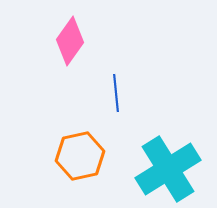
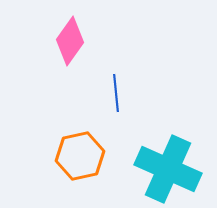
cyan cross: rotated 34 degrees counterclockwise
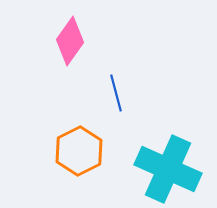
blue line: rotated 9 degrees counterclockwise
orange hexagon: moved 1 px left, 5 px up; rotated 15 degrees counterclockwise
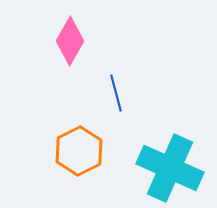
pink diamond: rotated 6 degrees counterclockwise
cyan cross: moved 2 px right, 1 px up
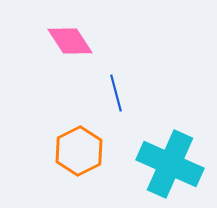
pink diamond: rotated 63 degrees counterclockwise
cyan cross: moved 4 px up
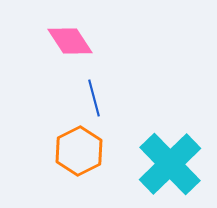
blue line: moved 22 px left, 5 px down
cyan cross: rotated 22 degrees clockwise
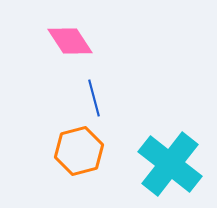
orange hexagon: rotated 12 degrees clockwise
cyan cross: rotated 8 degrees counterclockwise
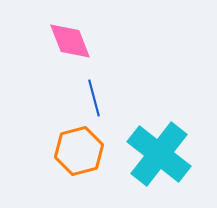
pink diamond: rotated 12 degrees clockwise
cyan cross: moved 11 px left, 10 px up
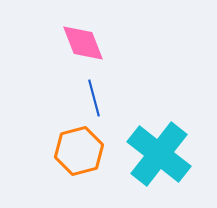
pink diamond: moved 13 px right, 2 px down
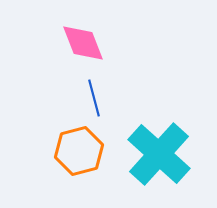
cyan cross: rotated 4 degrees clockwise
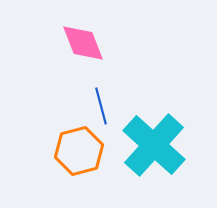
blue line: moved 7 px right, 8 px down
cyan cross: moved 5 px left, 9 px up
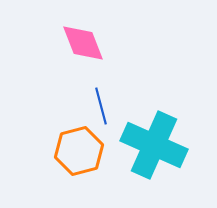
cyan cross: rotated 18 degrees counterclockwise
